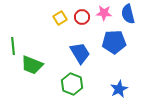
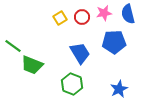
pink star: rotated 14 degrees counterclockwise
green line: rotated 48 degrees counterclockwise
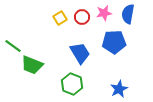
blue semicircle: rotated 24 degrees clockwise
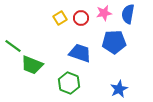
red circle: moved 1 px left, 1 px down
blue trapezoid: rotated 40 degrees counterclockwise
green hexagon: moved 3 px left, 1 px up
